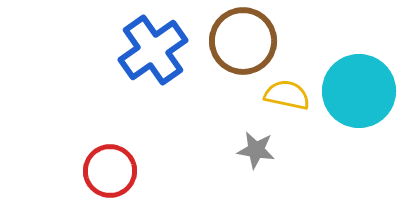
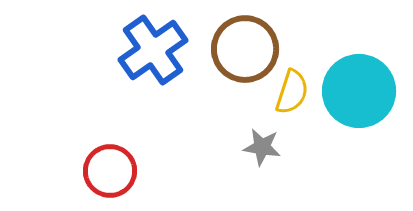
brown circle: moved 2 px right, 8 px down
yellow semicircle: moved 5 px right, 3 px up; rotated 96 degrees clockwise
gray star: moved 6 px right, 3 px up
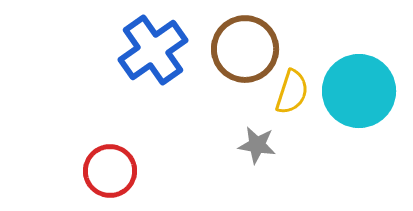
gray star: moved 5 px left, 2 px up
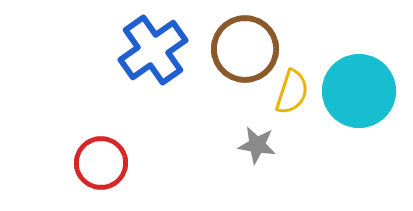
red circle: moved 9 px left, 8 px up
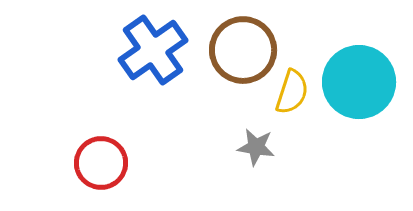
brown circle: moved 2 px left, 1 px down
cyan circle: moved 9 px up
gray star: moved 1 px left, 2 px down
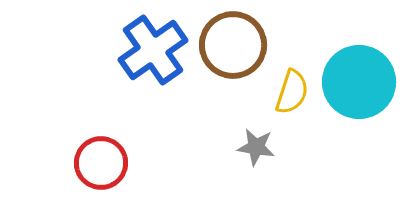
brown circle: moved 10 px left, 5 px up
